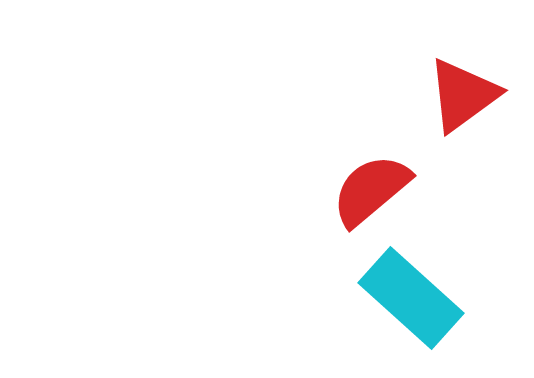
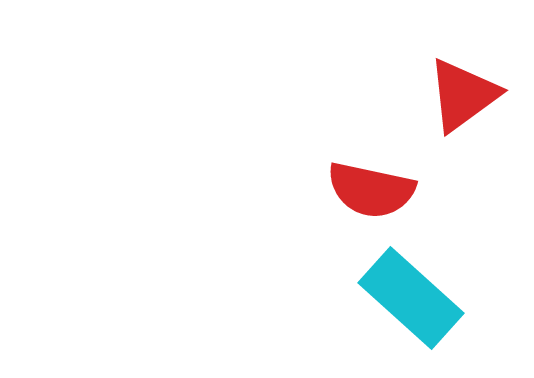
red semicircle: rotated 128 degrees counterclockwise
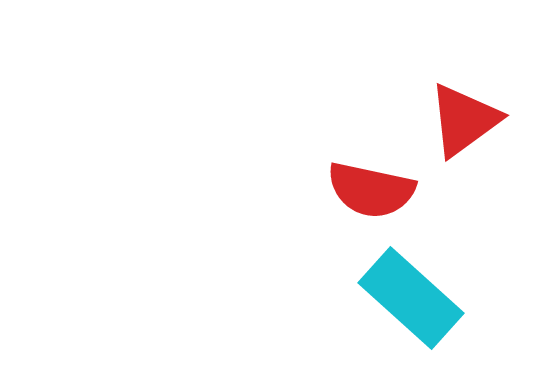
red triangle: moved 1 px right, 25 px down
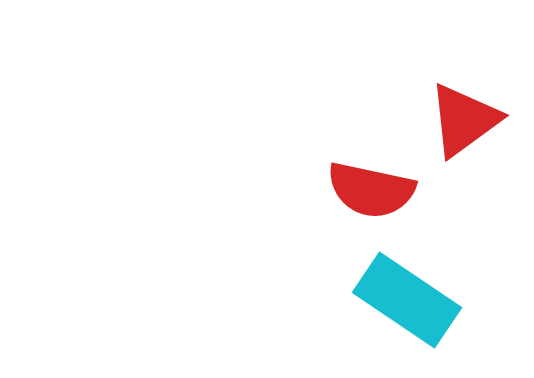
cyan rectangle: moved 4 px left, 2 px down; rotated 8 degrees counterclockwise
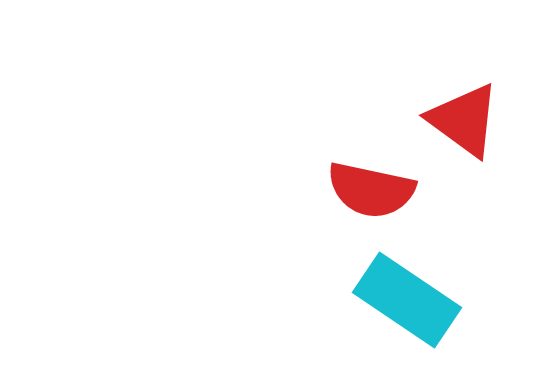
red triangle: rotated 48 degrees counterclockwise
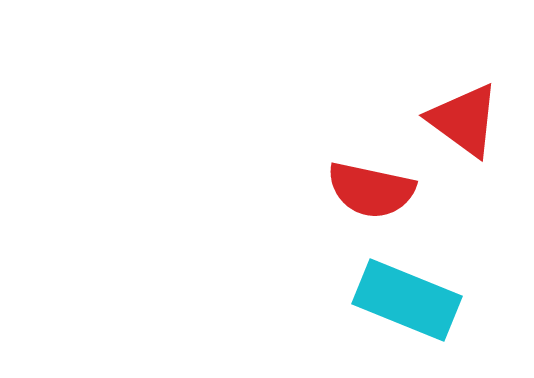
cyan rectangle: rotated 12 degrees counterclockwise
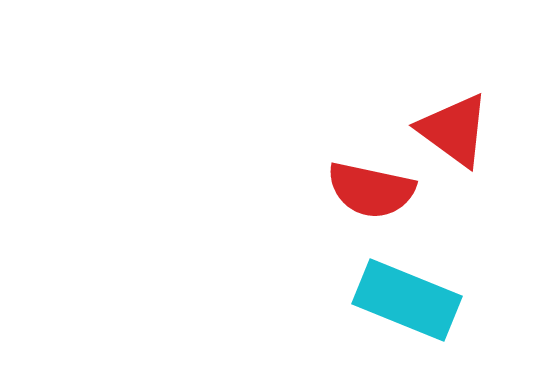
red triangle: moved 10 px left, 10 px down
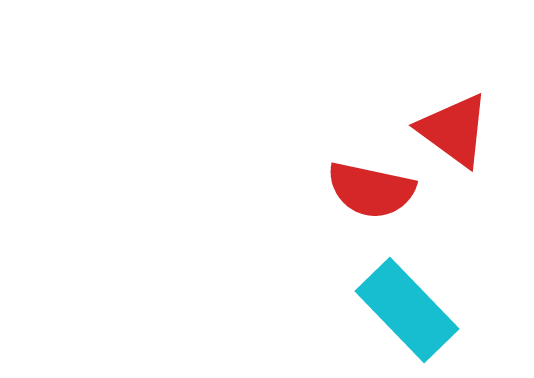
cyan rectangle: moved 10 px down; rotated 24 degrees clockwise
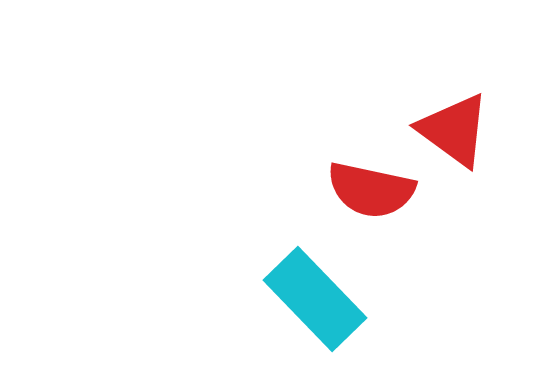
cyan rectangle: moved 92 px left, 11 px up
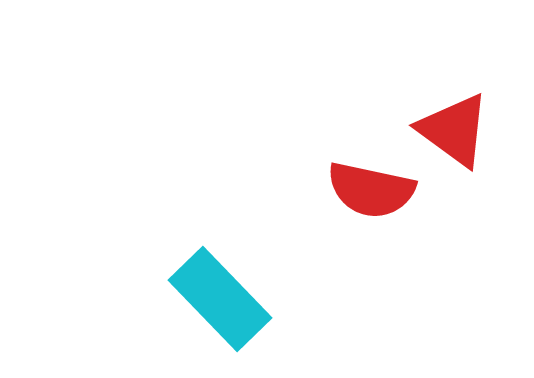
cyan rectangle: moved 95 px left
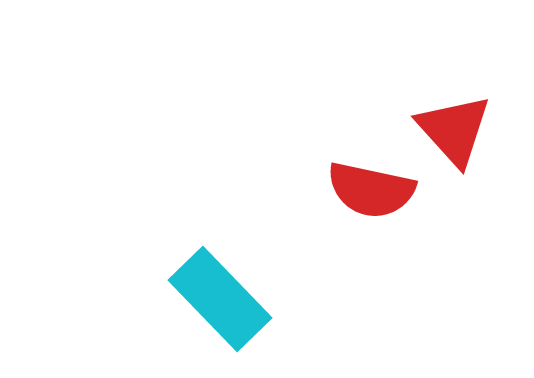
red triangle: rotated 12 degrees clockwise
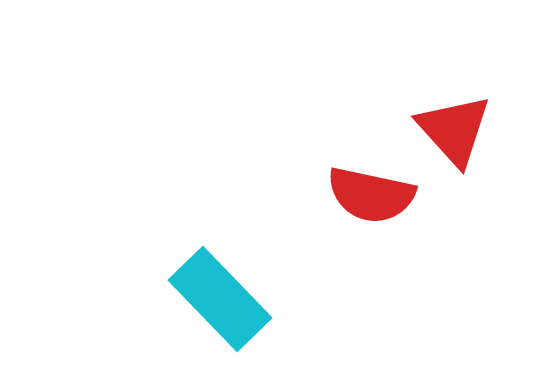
red semicircle: moved 5 px down
